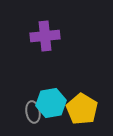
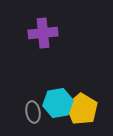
purple cross: moved 2 px left, 3 px up
cyan hexagon: moved 7 px right
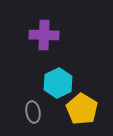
purple cross: moved 1 px right, 2 px down; rotated 8 degrees clockwise
cyan hexagon: moved 20 px up; rotated 16 degrees counterclockwise
